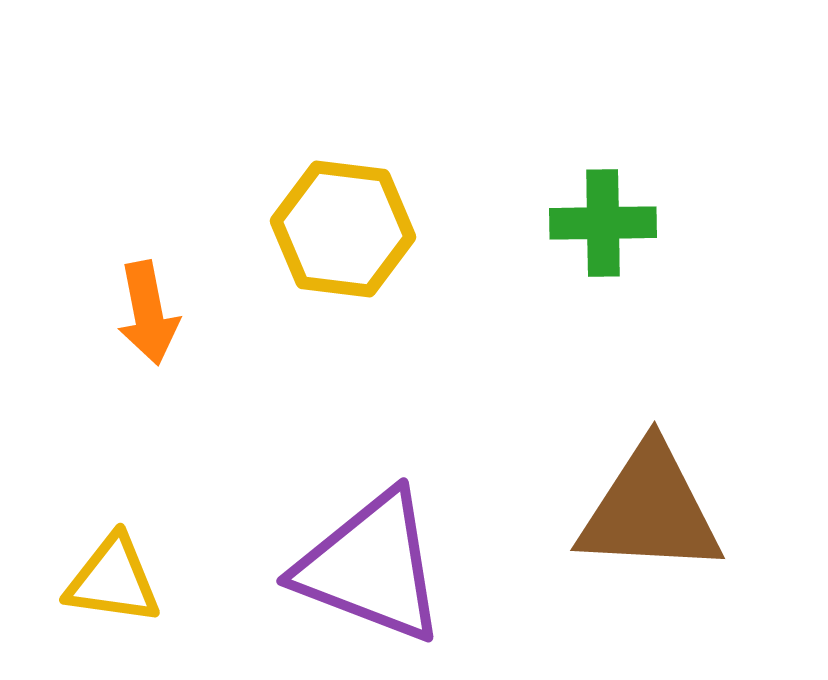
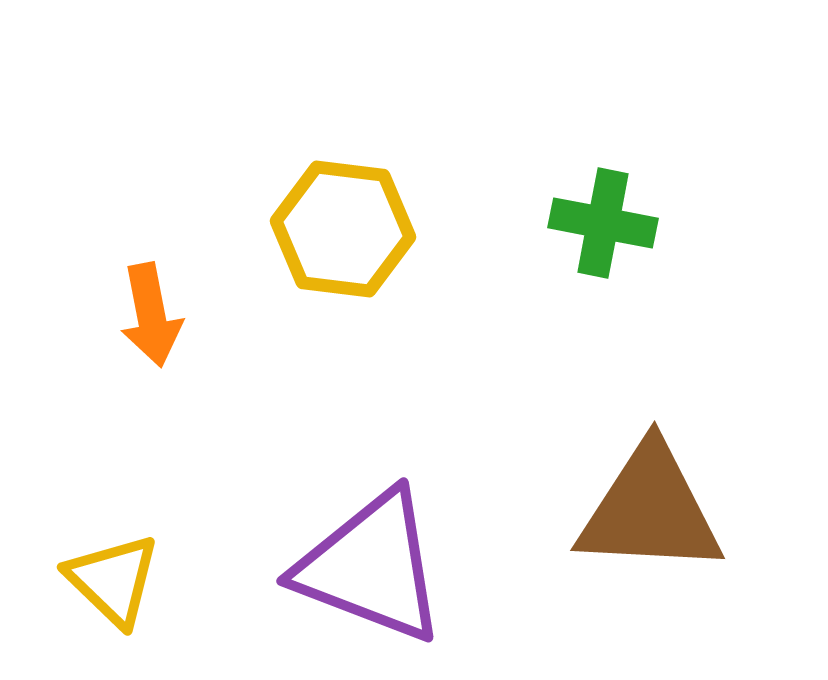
green cross: rotated 12 degrees clockwise
orange arrow: moved 3 px right, 2 px down
yellow triangle: rotated 36 degrees clockwise
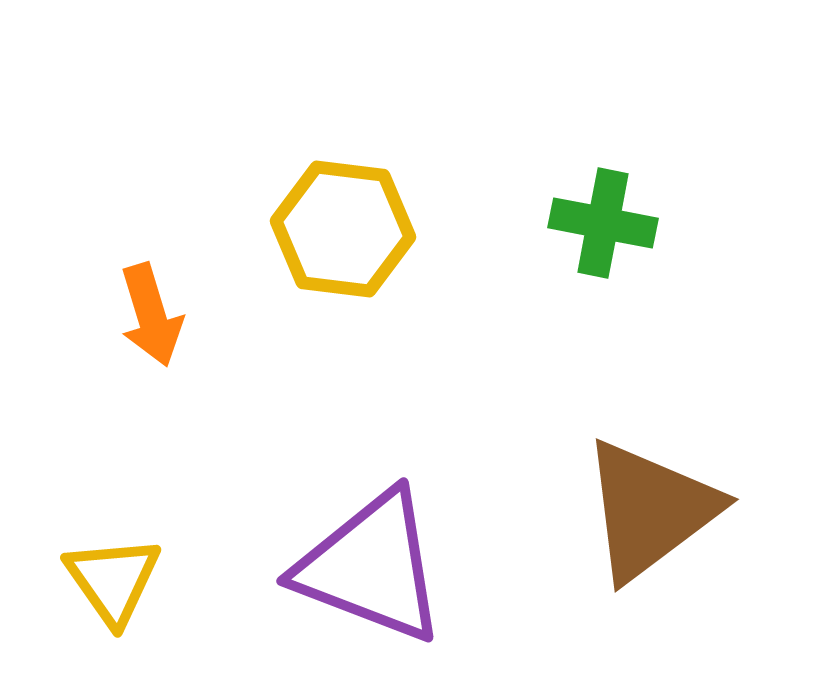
orange arrow: rotated 6 degrees counterclockwise
brown triangle: rotated 40 degrees counterclockwise
yellow triangle: rotated 11 degrees clockwise
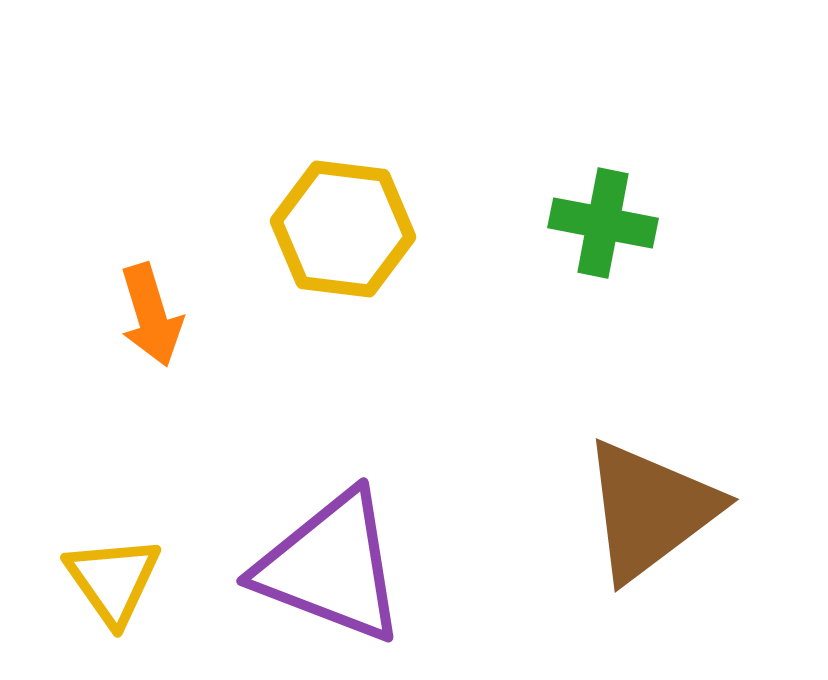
purple triangle: moved 40 px left
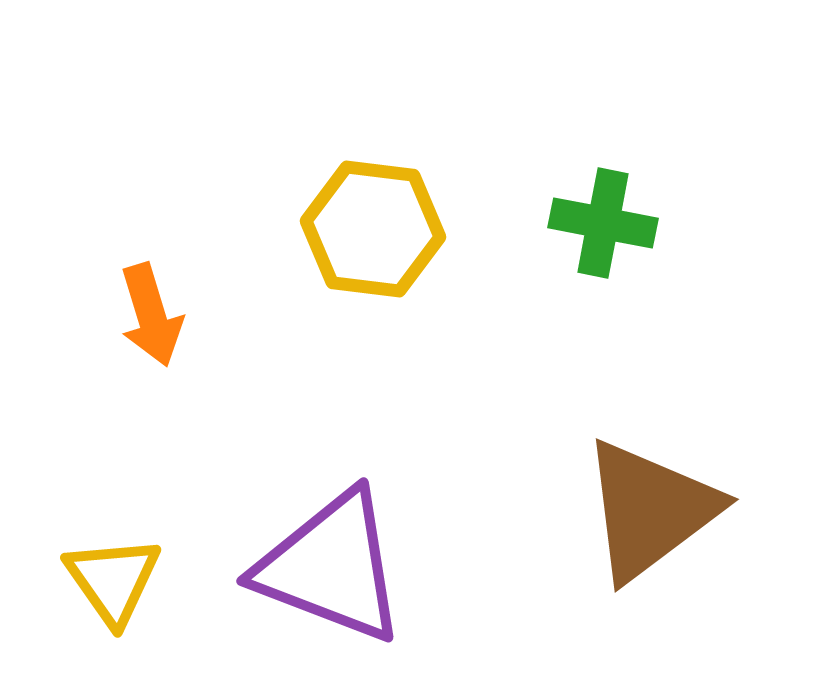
yellow hexagon: moved 30 px right
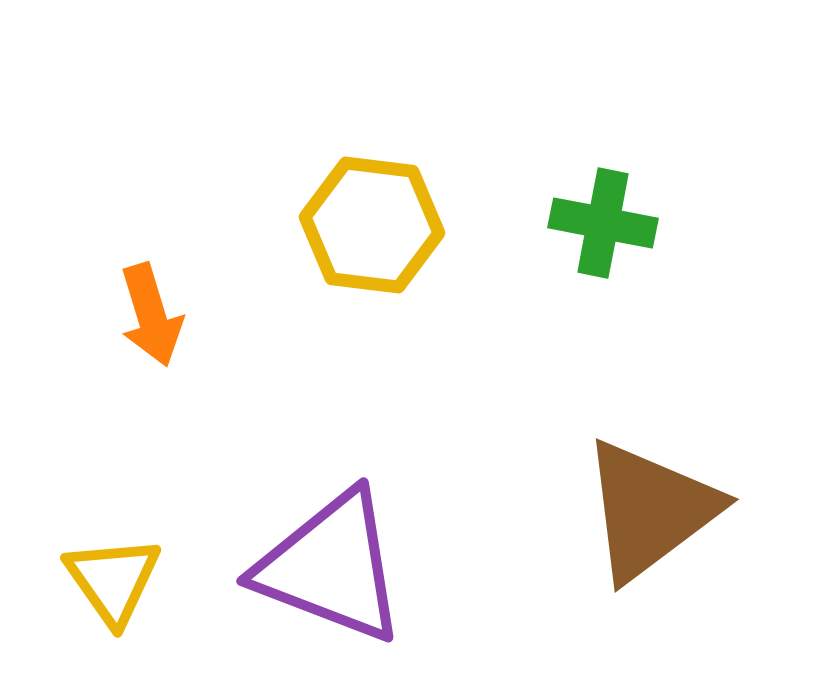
yellow hexagon: moved 1 px left, 4 px up
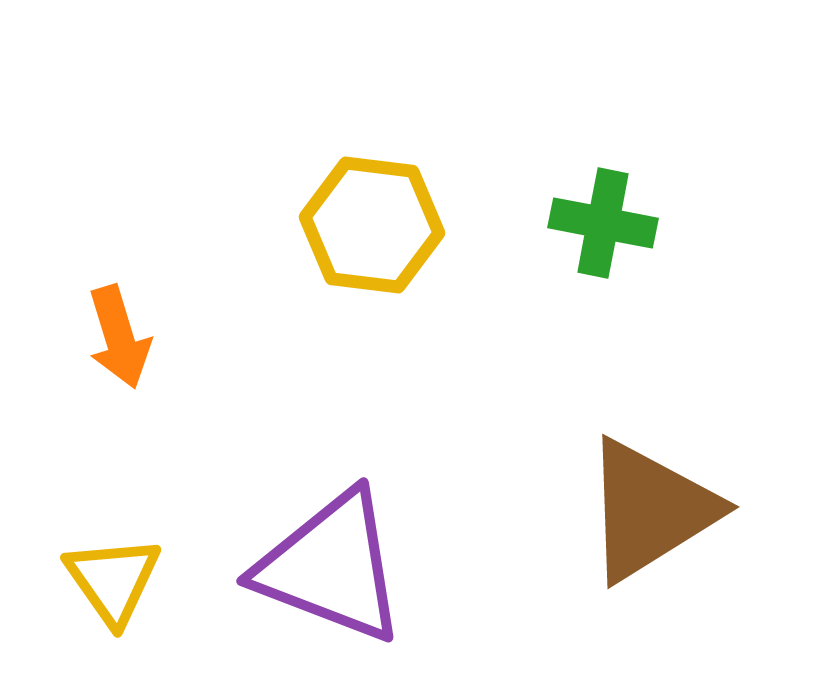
orange arrow: moved 32 px left, 22 px down
brown triangle: rotated 5 degrees clockwise
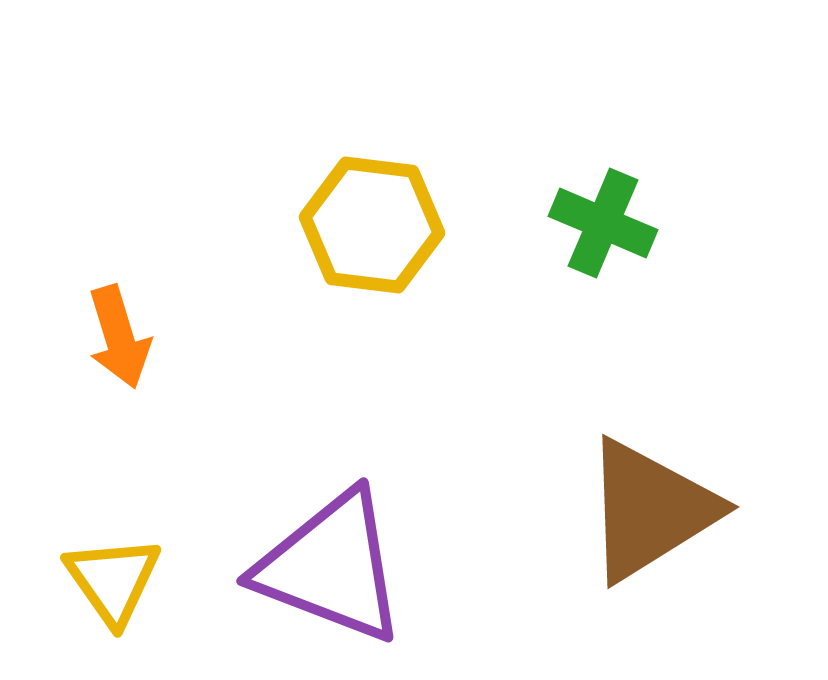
green cross: rotated 12 degrees clockwise
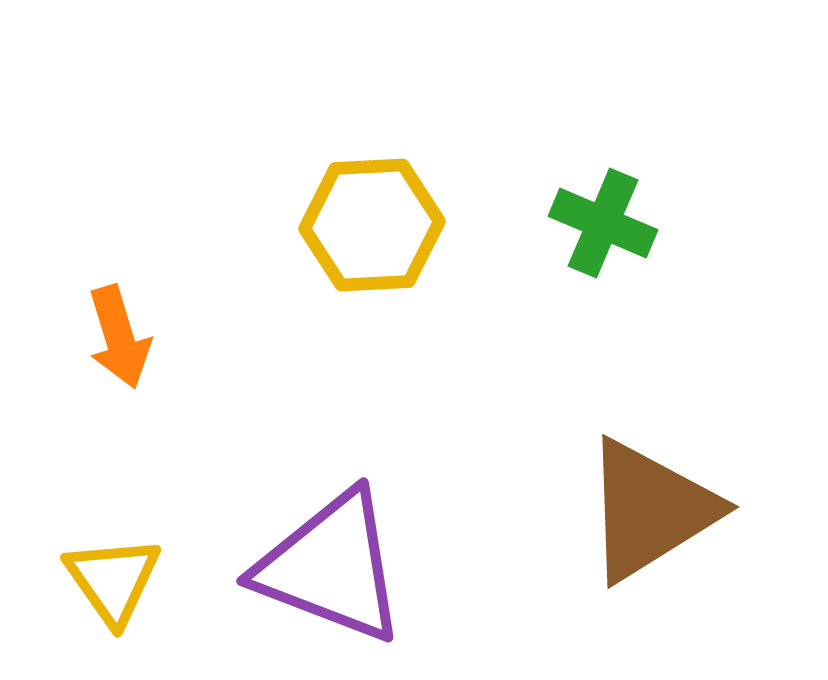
yellow hexagon: rotated 10 degrees counterclockwise
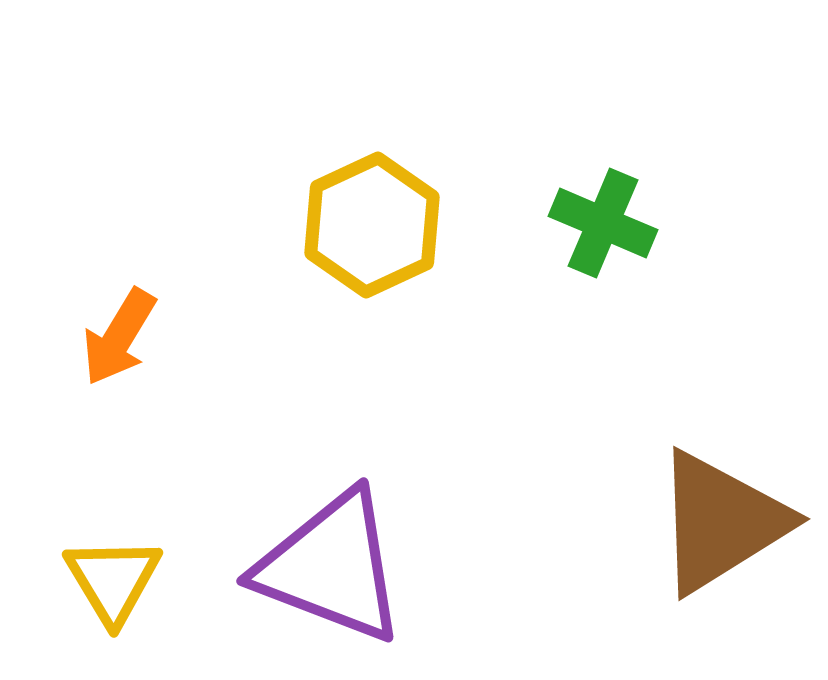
yellow hexagon: rotated 22 degrees counterclockwise
orange arrow: rotated 48 degrees clockwise
brown triangle: moved 71 px right, 12 px down
yellow triangle: rotated 4 degrees clockwise
